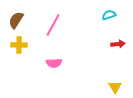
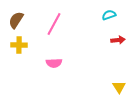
pink line: moved 1 px right, 1 px up
red arrow: moved 4 px up
yellow triangle: moved 4 px right
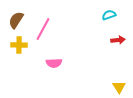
pink line: moved 11 px left, 5 px down
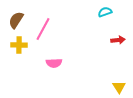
cyan semicircle: moved 4 px left, 3 px up
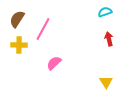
brown semicircle: moved 1 px right, 1 px up
red arrow: moved 9 px left, 1 px up; rotated 96 degrees counterclockwise
pink semicircle: rotated 140 degrees clockwise
yellow triangle: moved 13 px left, 5 px up
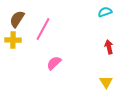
red arrow: moved 8 px down
yellow cross: moved 6 px left, 5 px up
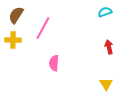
brown semicircle: moved 1 px left, 4 px up
pink line: moved 1 px up
pink semicircle: rotated 42 degrees counterclockwise
yellow triangle: moved 2 px down
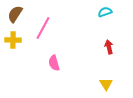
brown semicircle: moved 1 px left, 1 px up
pink semicircle: rotated 21 degrees counterclockwise
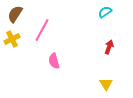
cyan semicircle: rotated 16 degrees counterclockwise
pink line: moved 1 px left, 2 px down
yellow cross: moved 1 px left, 1 px up; rotated 28 degrees counterclockwise
red arrow: rotated 32 degrees clockwise
pink semicircle: moved 2 px up
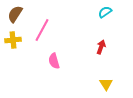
yellow cross: moved 1 px right, 1 px down; rotated 21 degrees clockwise
red arrow: moved 8 px left
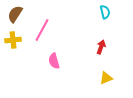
cyan semicircle: rotated 112 degrees clockwise
yellow triangle: moved 6 px up; rotated 40 degrees clockwise
